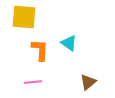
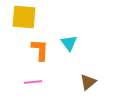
cyan triangle: rotated 18 degrees clockwise
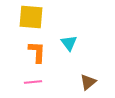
yellow square: moved 7 px right
orange L-shape: moved 3 px left, 2 px down
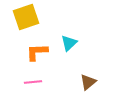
yellow square: moved 5 px left; rotated 24 degrees counterclockwise
cyan triangle: rotated 24 degrees clockwise
orange L-shape: rotated 95 degrees counterclockwise
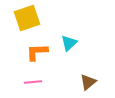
yellow square: moved 1 px right, 1 px down
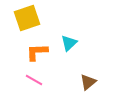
pink line: moved 1 px right, 2 px up; rotated 36 degrees clockwise
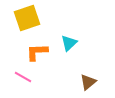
pink line: moved 11 px left, 3 px up
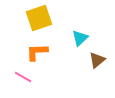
yellow square: moved 12 px right
cyan triangle: moved 11 px right, 5 px up
brown triangle: moved 9 px right, 22 px up
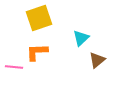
cyan triangle: moved 1 px right
pink line: moved 9 px left, 10 px up; rotated 24 degrees counterclockwise
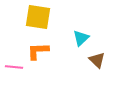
yellow square: moved 1 px left, 1 px up; rotated 28 degrees clockwise
orange L-shape: moved 1 px right, 1 px up
brown triangle: rotated 36 degrees counterclockwise
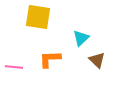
orange L-shape: moved 12 px right, 8 px down
